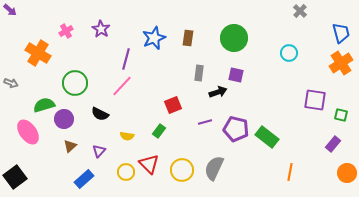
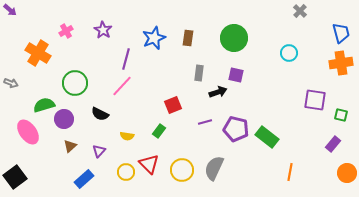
purple star at (101, 29): moved 2 px right, 1 px down
orange cross at (341, 63): rotated 25 degrees clockwise
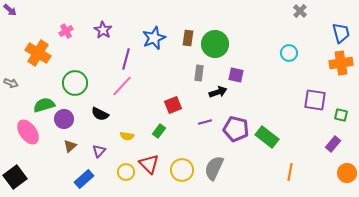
green circle at (234, 38): moved 19 px left, 6 px down
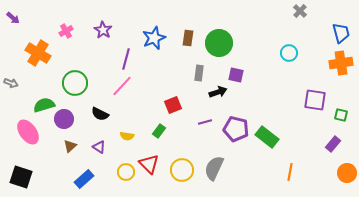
purple arrow at (10, 10): moved 3 px right, 8 px down
green circle at (215, 44): moved 4 px right, 1 px up
purple triangle at (99, 151): moved 4 px up; rotated 40 degrees counterclockwise
black square at (15, 177): moved 6 px right; rotated 35 degrees counterclockwise
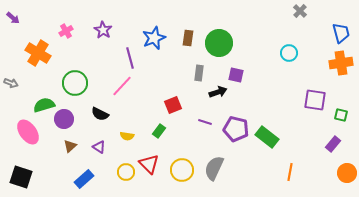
purple line at (126, 59): moved 4 px right, 1 px up; rotated 30 degrees counterclockwise
purple line at (205, 122): rotated 32 degrees clockwise
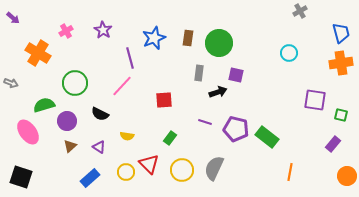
gray cross at (300, 11): rotated 16 degrees clockwise
red square at (173, 105): moved 9 px left, 5 px up; rotated 18 degrees clockwise
purple circle at (64, 119): moved 3 px right, 2 px down
green rectangle at (159, 131): moved 11 px right, 7 px down
orange circle at (347, 173): moved 3 px down
blue rectangle at (84, 179): moved 6 px right, 1 px up
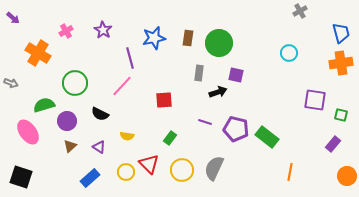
blue star at (154, 38): rotated 10 degrees clockwise
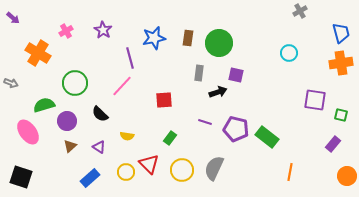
black semicircle at (100, 114): rotated 18 degrees clockwise
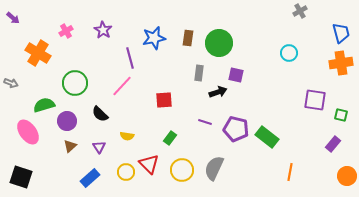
purple triangle at (99, 147): rotated 24 degrees clockwise
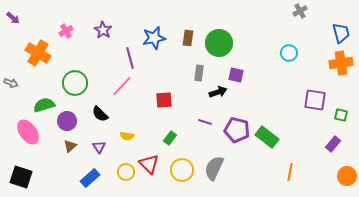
purple pentagon at (236, 129): moved 1 px right, 1 px down
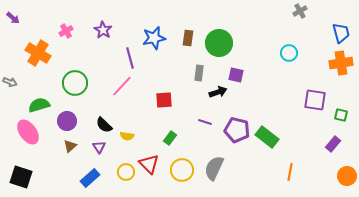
gray arrow at (11, 83): moved 1 px left, 1 px up
green semicircle at (44, 105): moved 5 px left
black semicircle at (100, 114): moved 4 px right, 11 px down
